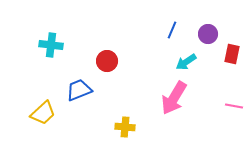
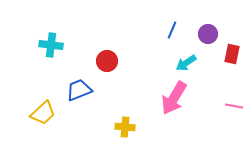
cyan arrow: moved 1 px down
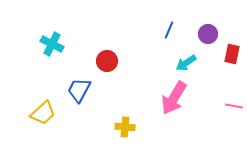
blue line: moved 3 px left
cyan cross: moved 1 px right, 1 px up; rotated 20 degrees clockwise
blue trapezoid: rotated 40 degrees counterclockwise
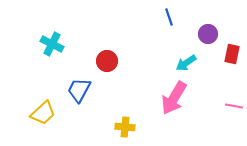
blue line: moved 13 px up; rotated 42 degrees counterclockwise
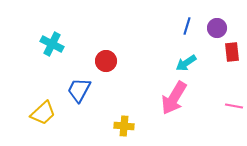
blue line: moved 18 px right, 9 px down; rotated 36 degrees clockwise
purple circle: moved 9 px right, 6 px up
red rectangle: moved 2 px up; rotated 18 degrees counterclockwise
red circle: moved 1 px left
yellow cross: moved 1 px left, 1 px up
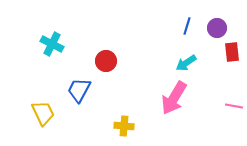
yellow trapezoid: rotated 72 degrees counterclockwise
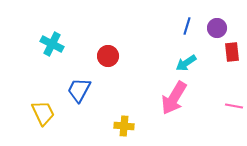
red circle: moved 2 px right, 5 px up
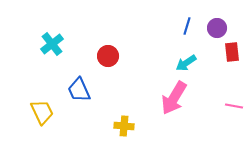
cyan cross: rotated 25 degrees clockwise
blue trapezoid: rotated 52 degrees counterclockwise
yellow trapezoid: moved 1 px left, 1 px up
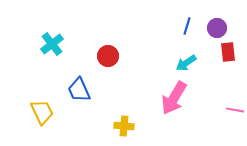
red rectangle: moved 4 px left
pink line: moved 1 px right, 4 px down
